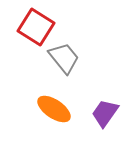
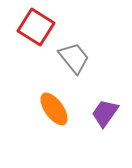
gray trapezoid: moved 10 px right
orange ellipse: rotated 20 degrees clockwise
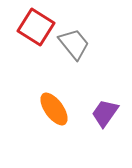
gray trapezoid: moved 14 px up
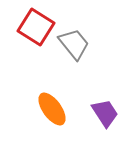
orange ellipse: moved 2 px left
purple trapezoid: rotated 112 degrees clockwise
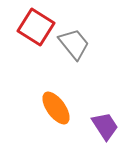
orange ellipse: moved 4 px right, 1 px up
purple trapezoid: moved 13 px down
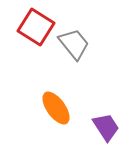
purple trapezoid: moved 1 px right, 1 px down
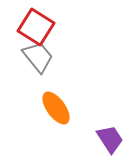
gray trapezoid: moved 36 px left, 13 px down
purple trapezoid: moved 4 px right, 12 px down
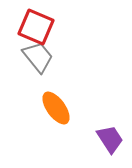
red square: rotated 9 degrees counterclockwise
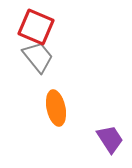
orange ellipse: rotated 24 degrees clockwise
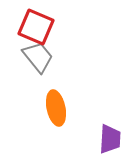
purple trapezoid: rotated 36 degrees clockwise
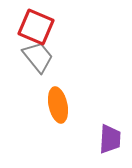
orange ellipse: moved 2 px right, 3 px up
